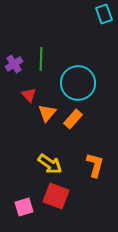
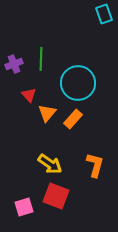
purple cross: rotated 12 degrees clockwise
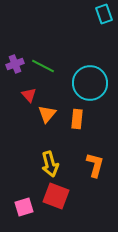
green line: moved 2 px right, 7 px down; rotated 65 degrees counterclockwise
purple cross: moved 1 px right
cyan circle: moved 12 px right
orange triangle: moved 1 px down
orange rectangle: moved 4 px right; rotated 36 degrees counterclockwise
yellow arrow: rotated 40 degrees clockwise
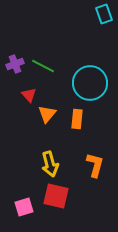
red square: rotated 8 degrees counterclockwise
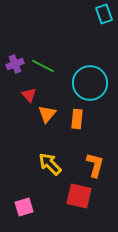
yellow arrow: rotated 150 degrees clockwise
red square: moved 23 px right
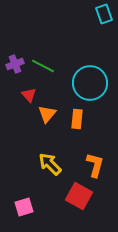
red square: rotated 16 degrees clockwise
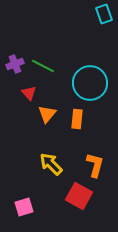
red triangle: moved 2 px up
yellow arrow: moved 1 px right
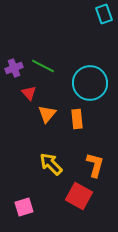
purple cross: moved 1 px left, 4 px down
orange rectangle: rotated 12 degrees counterclockwise
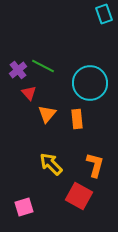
purple cross: moved 4 px right, 2 px down; rotated 18 degrees counterclockwise
